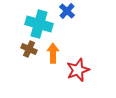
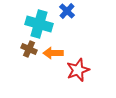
orange arrow: rotated 90 degrees counterclockwise
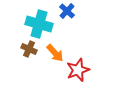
orange arrow: moved 2 px right; rotated 132 degrees counterclockwise
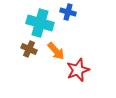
blue cross: moved 1 px right, 1 px down; rotated 28 degrees counterclockwise
cyan cross: moved 1 px right, 1 px up
orange arrow: moved 1 px right, 2 px up
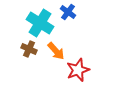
blue cross: rotated 21 degrees clockwise
cyan cross: rotated 16 degrees clockwise
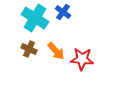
blue cross: moved 5 px left
cyan cross: moved 5 px left, 5 px up
red star: moved 4 px right, 11 px up; rotated 25 degrees clockwise
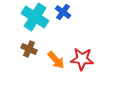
cyan cross: moved 1 px up
orange arrow: moved 9 px down
